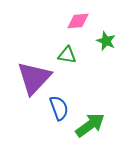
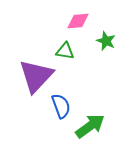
green triangle: moved 2 px left, 4 px up
purple triangle: moved 2 px right, 2 px up
blue semicircle: moved 2 px right, 2 px up
green arrow: moved 1 px down
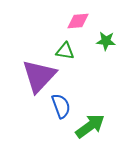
green star: rotated 18 degrees counterclockwise
purple triangle: moved 3 px right
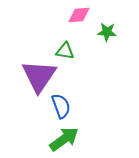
pink diamond: moved 1 px right, 6 px up
green star: moved 1 px right, 9 px up
purple triangle: rotated 9 degrees counterclockwise
green arrow: moved 26 px left, 13 px down
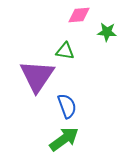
purple triangle: moved 2 px left
blue semicircle: moved 6 px right
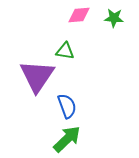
green star: moved 7 px right, 14 px up
green arrow: moved 3 px right; rotated 8 degrees counterclockwise
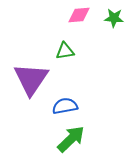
green triangle: rotated 18 degrees counterclockwise
purple triangle: moved 6 px left, 3 px down
blue semicircle: moved 2 px left; rotated 80 degrees counterclockwise
green arrow: moved 4 px right
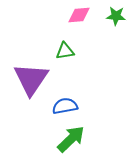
green star: moved 2 px right, 2 px up
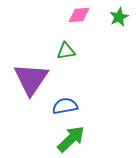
green star: moved 3 px right, 1 px down; rotated 30 degrees counterclockwise
green triangle: moved 1 px right
